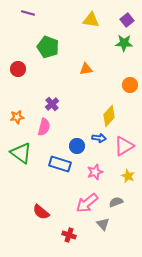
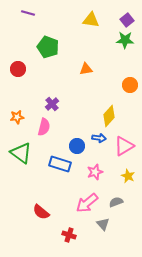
green star: moved 1 px right, 3 px up
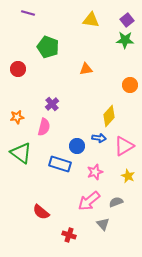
pink arrow: moved 2 px right, 2 px up
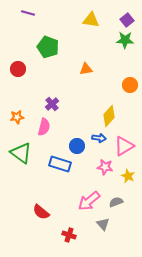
pink star: moved 10 px right, 5 px up; rotated 28 degrees clockwise
